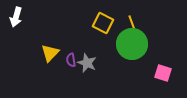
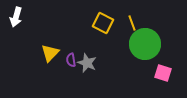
green circle: moved 13 px right
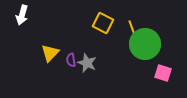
white arrow: moved 6 px right, 2 px up
yellow line: moved 5 px down
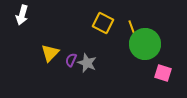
purple semicircle: rotated 32 degrees clockwise
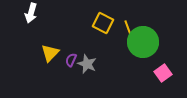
white arrow: moved 9 px right, 2 px up
yellow line: moved 4 px left
green circle: moved 2 px left, 2 px up
gray star: moved 1 px down
pink square: rotated 36 degrees clockwise
